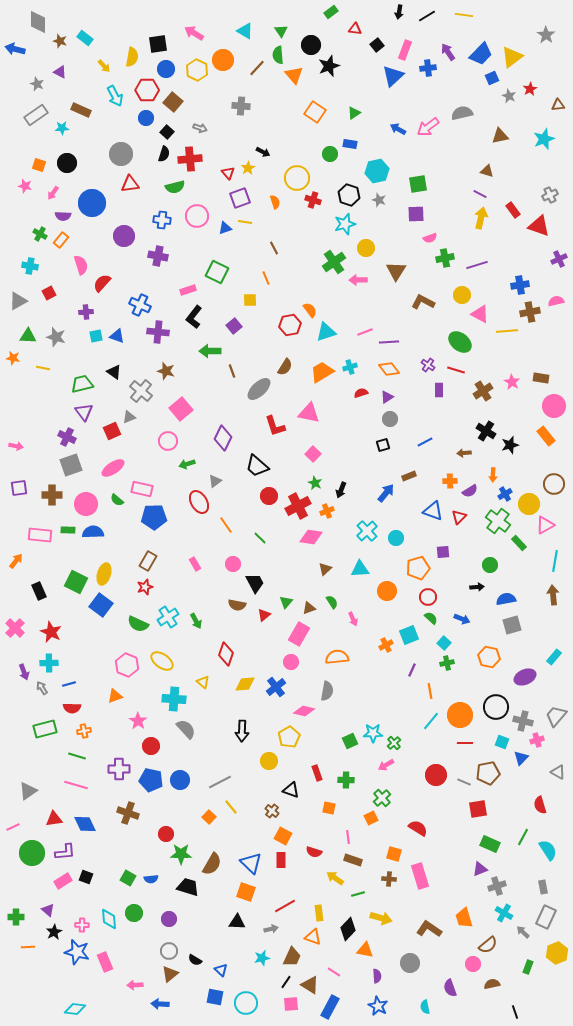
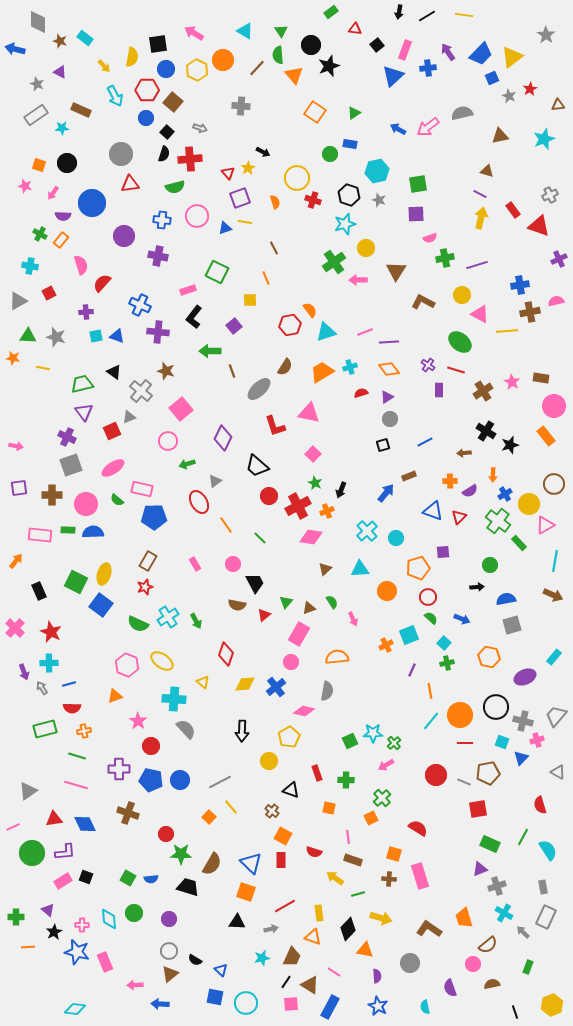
brown arrow at (553, 595): rotated 120 degrees clockwise
yellow hexagon at (557, 953): moved 5 px left, 52 px down
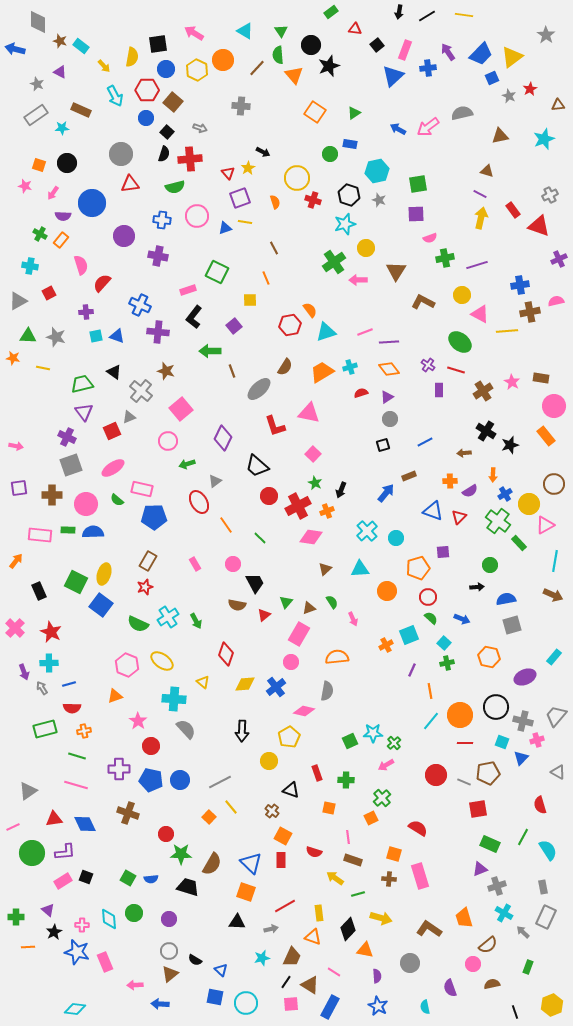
cyan rectangle at (85, 38): moved 4 px left, 8 px down
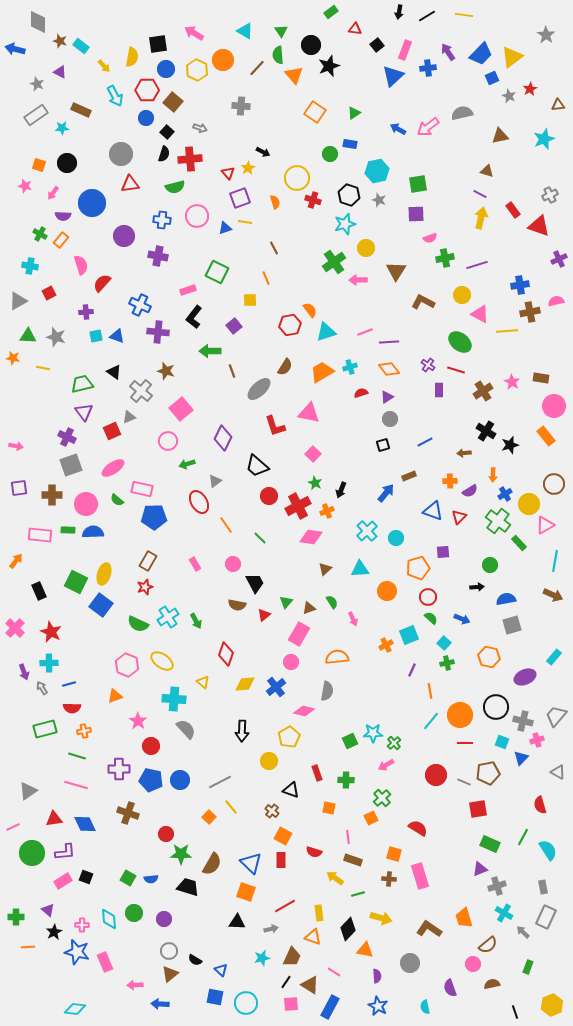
purple circle at (169, 919): moved 5 px left
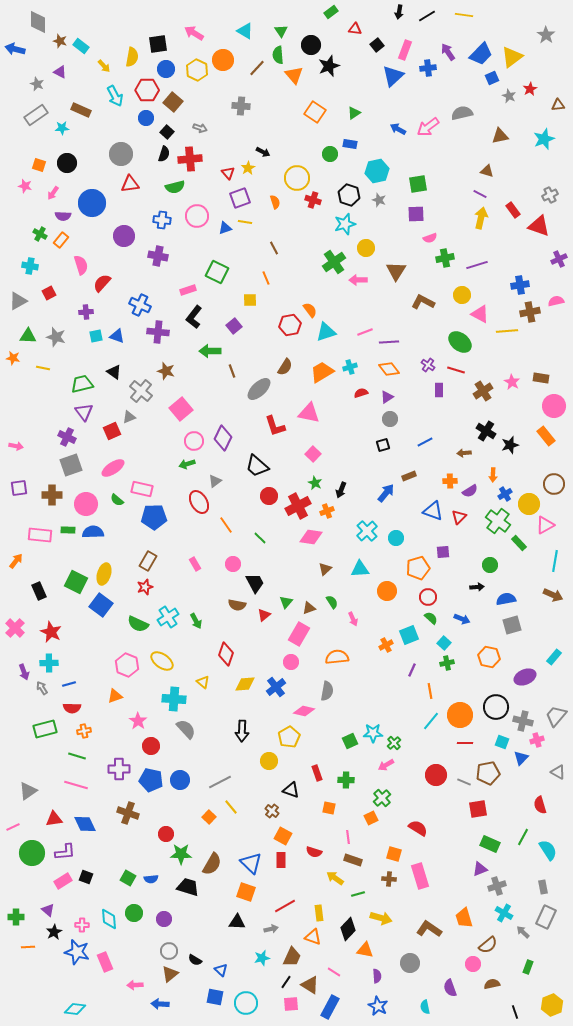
pink circle at (168, 441): moved 26 px right
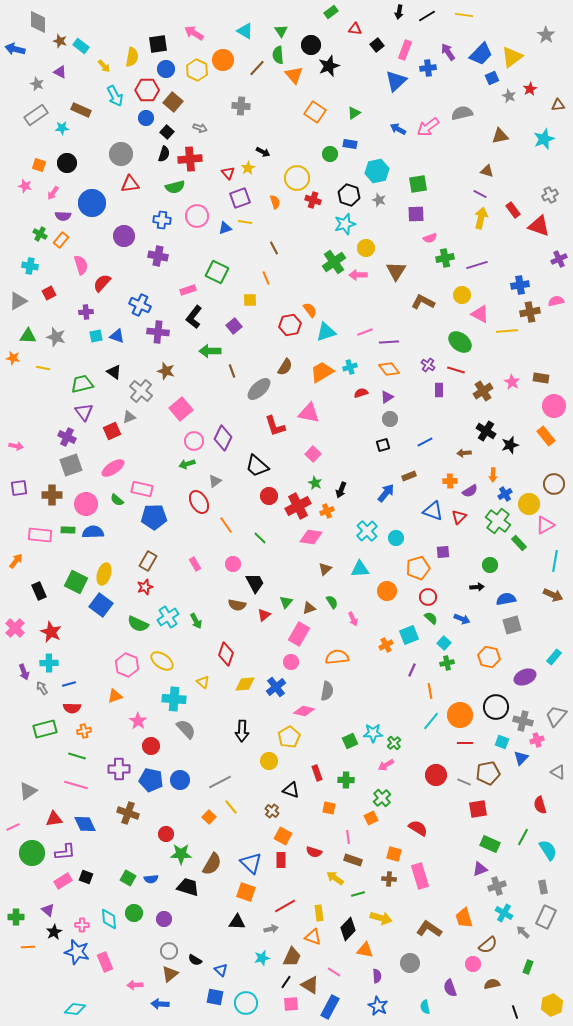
blue triangle at (393, 76): moved 3 px right, 5 px down
pink arrow at (358, 280): moved 5 px up
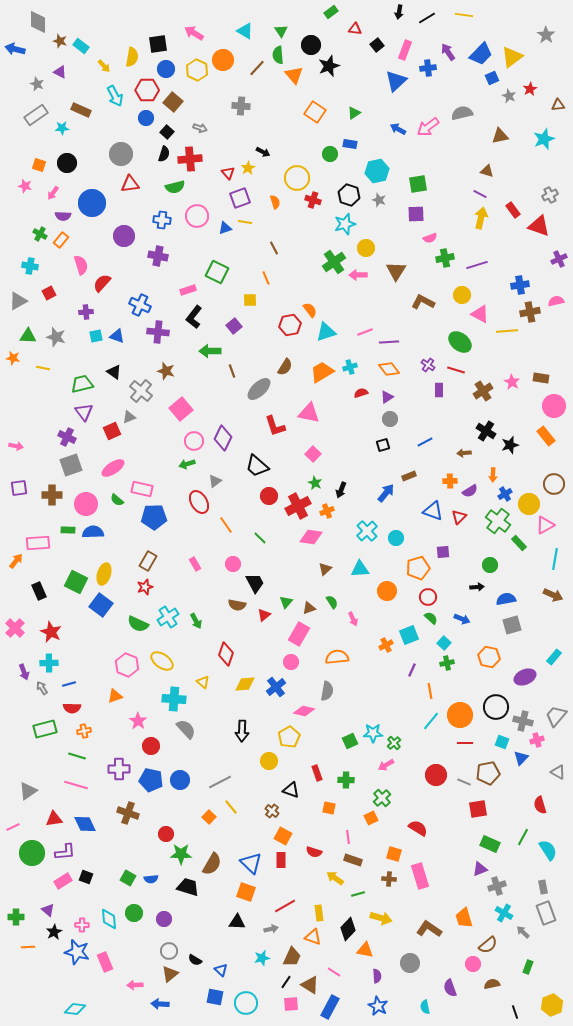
black line at (427, 16): moved 2 px down
pink rectangle at (40, 535): moved 2 px left, 8 px down; rotated 10 degrees counterclockwise
cyan line at (555, 561): moved 2 px up
gray rectangle at (546, 917): moved 4 px up; rotated 45 degrees counterclockwise
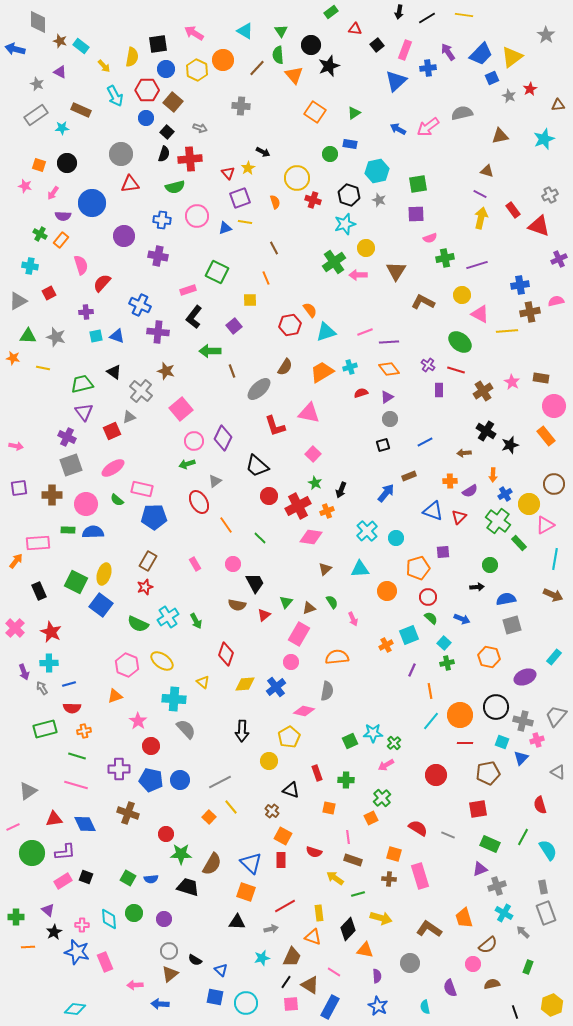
gray line at (464, 782): moved 16 px left, 53 px down
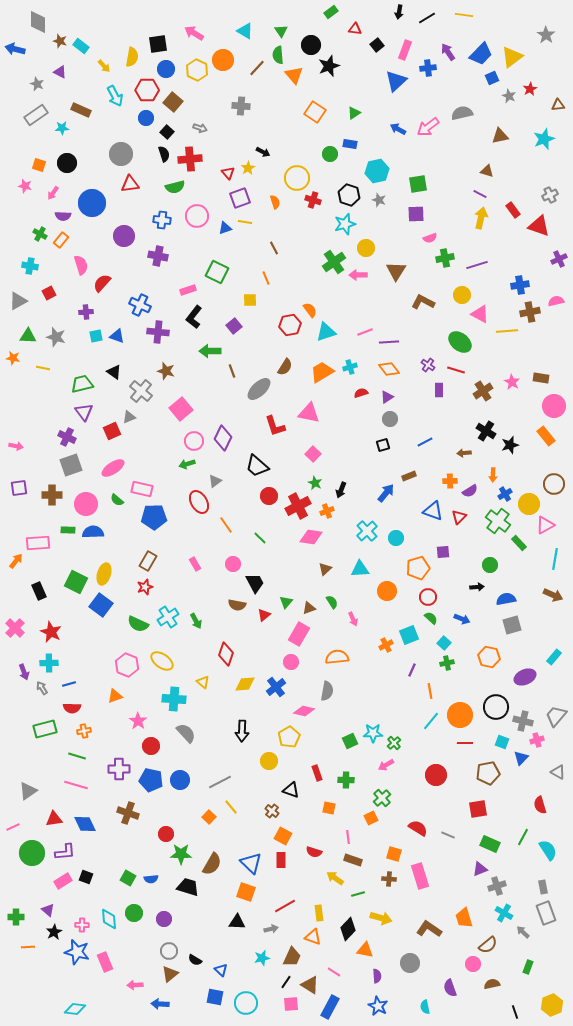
black semicircle at (164, 154): rotated 35 degrees counterclockwise
gray semicircle at (186, 729): moved 4 px down
